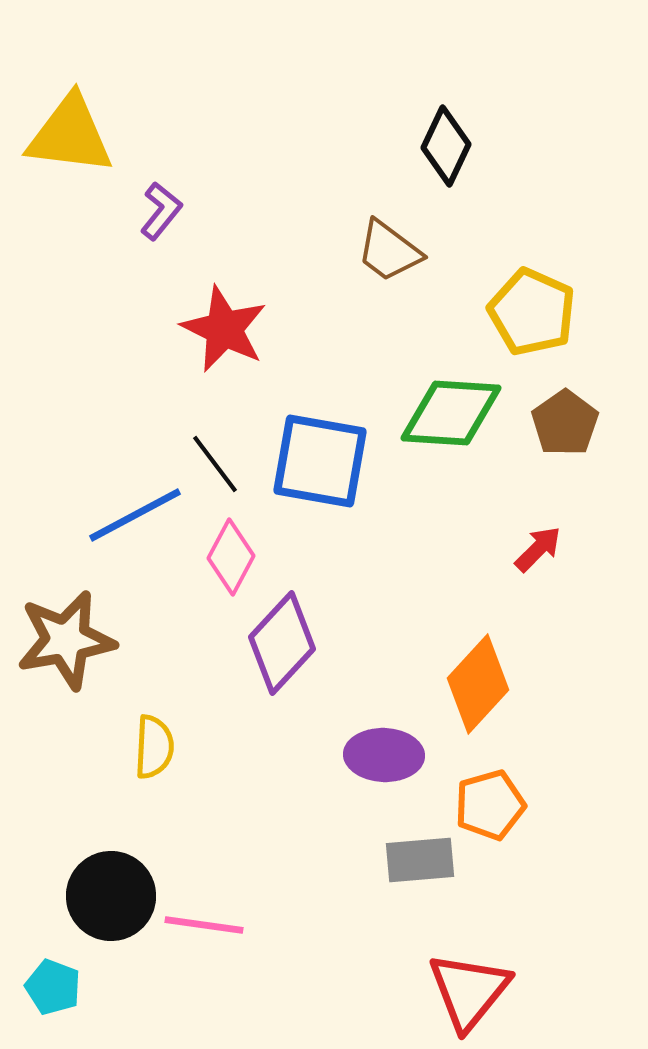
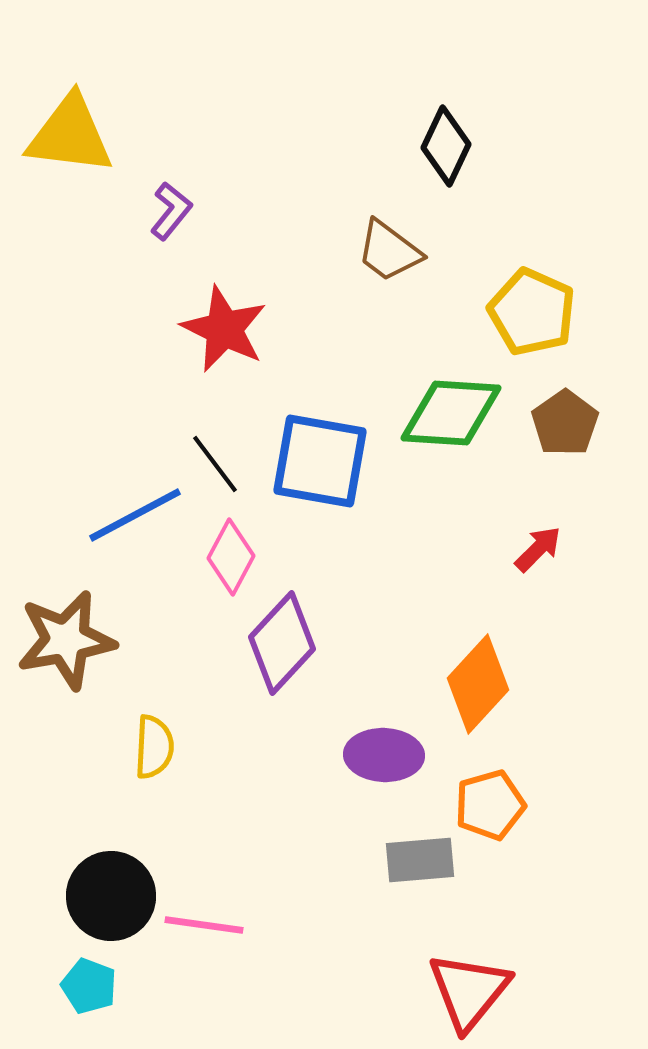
purple L-shape: moved 10 px right
cyan pentagon: moved 36 px right, 1 px up
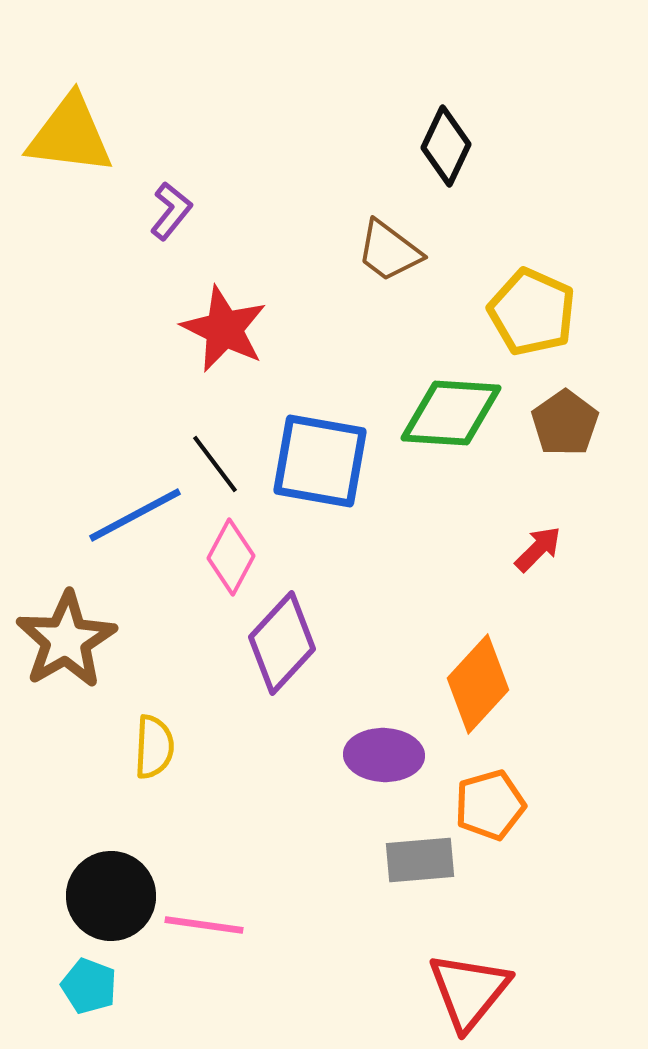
brown star: rotated 20 degrees counterclockwise
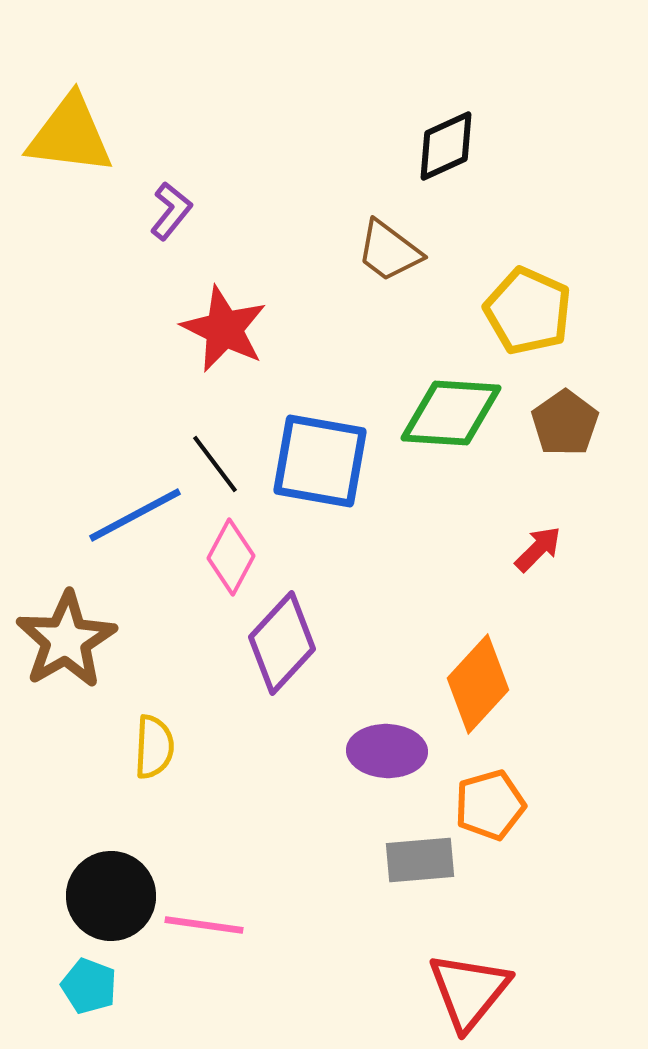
black diamond: rotated 40 degrees clockwise
yellow pentagon: moved 4 px left, 1 px up
purple ellipse: moved 3 px right, 4 px up
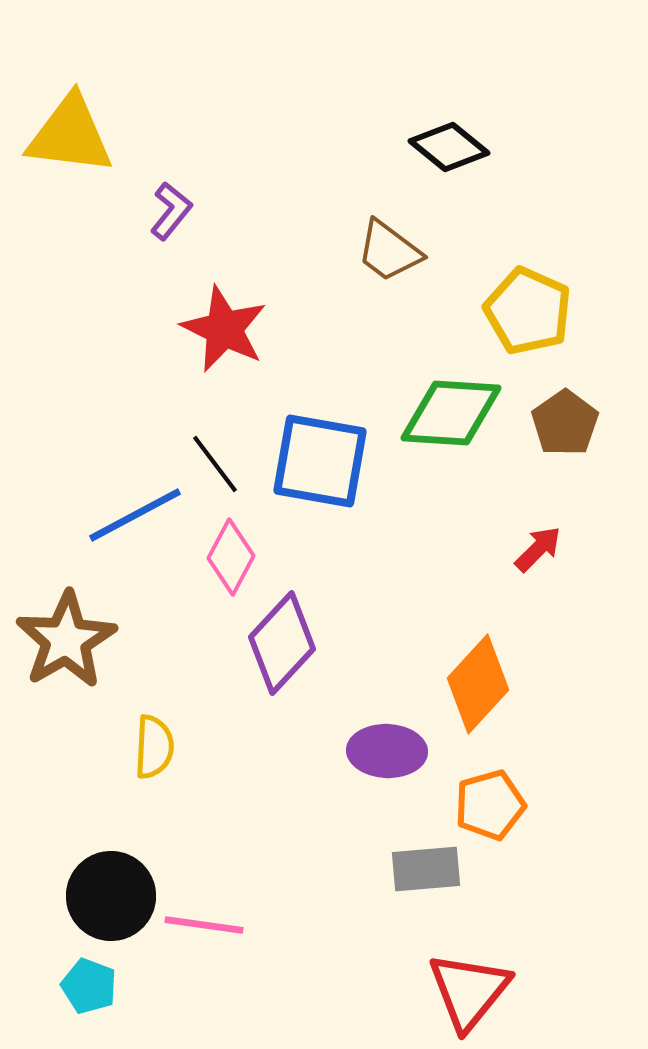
black diamond: moved 3 px right, 1 px down; rotated 64 degrees clockwise
gray rectangle: moved 6 px right, 9 px down
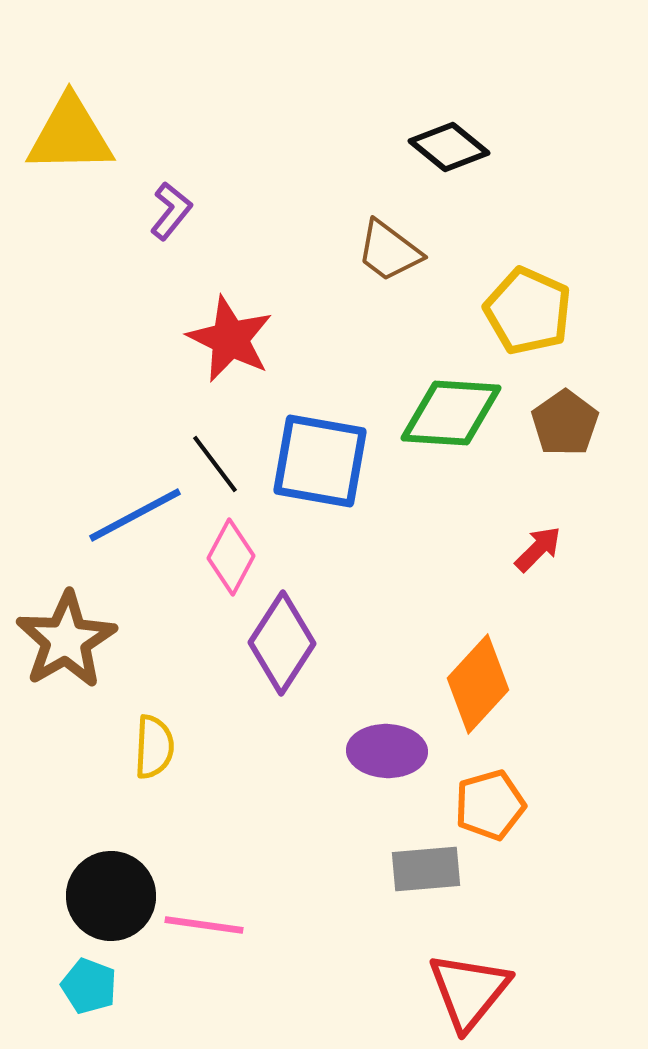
yellow triangle: rotated 8 degrees counterclockwise
red star: moved 6 px right, 10 px down
purple diamond: rotated 10 degrees counterclockwise
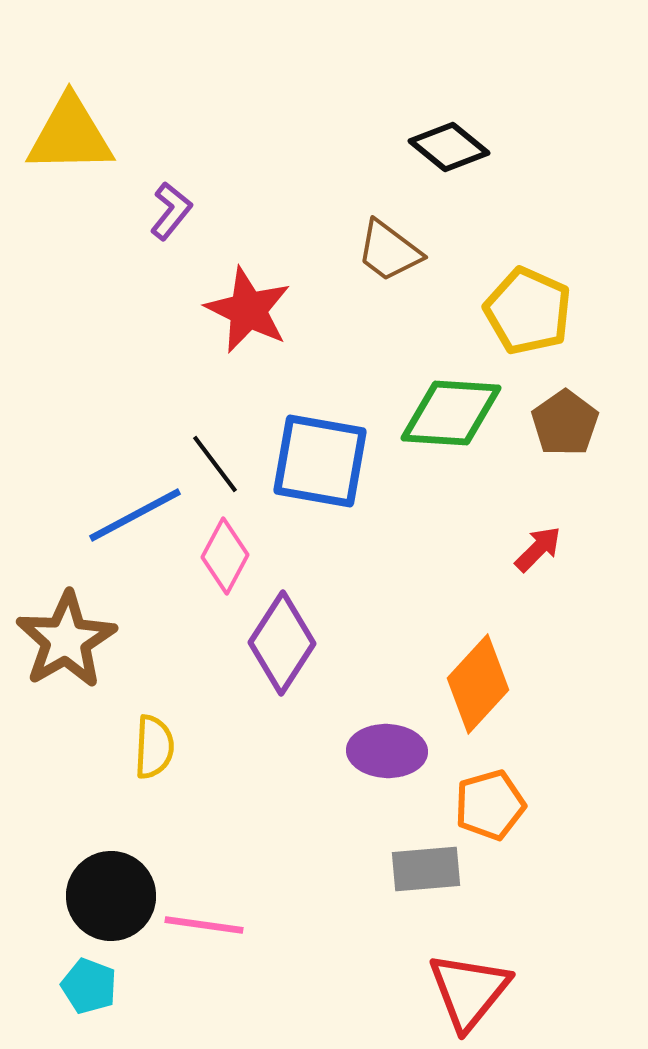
red star: moved 18 px right, 29 px up
pink diamond: moved 6 px left, 1 px up
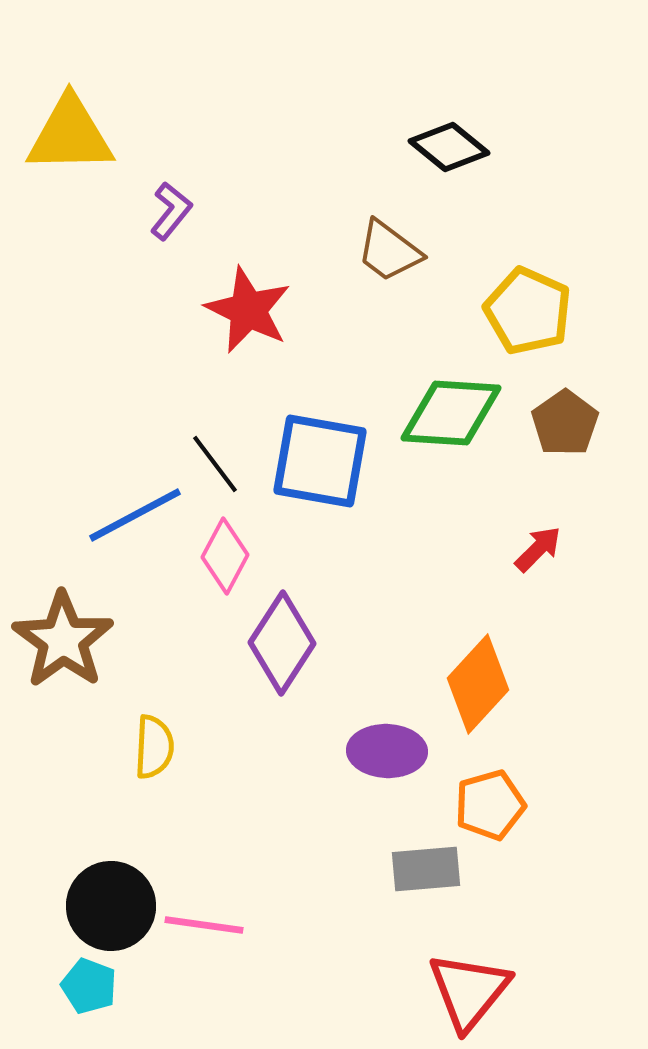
brown star: moved 3 px left; rotated 6 degrees counterclockwise
black circle: moved 10 px down
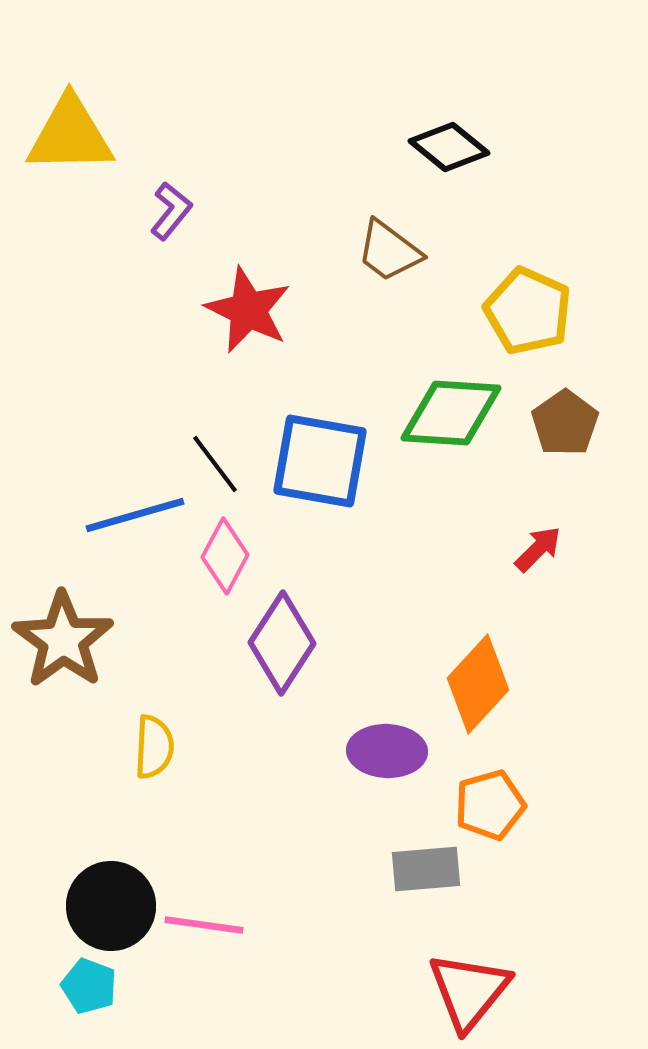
blue line: rotated 12 degrees clockwise
